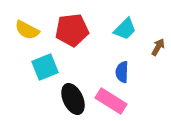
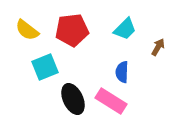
yellow semicircle: rotated 10 degrees clockwise
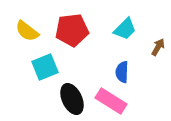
yellow semicircle: moved 1 px down
black ellipse: moved 1 px left
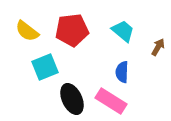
cyan trapezoid: moved 2 px left, 2 px down; rotated 95 degrees counterclockwise
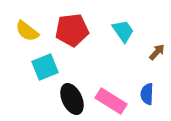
cyan trapezoid: rotated 15 degrees clockwise
brown arrow: moved 1 px left, 5 px down; rotated 12 degrees clockwise
blue semicircle: moved 25 px right, 22 px down
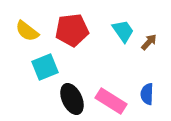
brown arrow: moved 8 px left, 10 px up
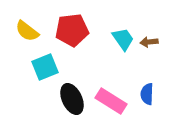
cyan trapezoid: moved 8 px down
brown arrow: rotated 138 degrees counterclockwise
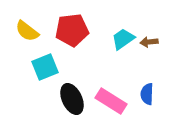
cyan trapezoid: rotated 90 degrees counterclockwise
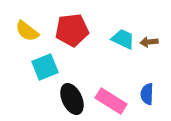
cyan trapezoid: rotated 60 degrees clockwise
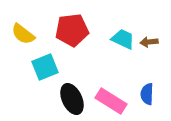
yellow semicircle: moved 4 px left, 3 px down
